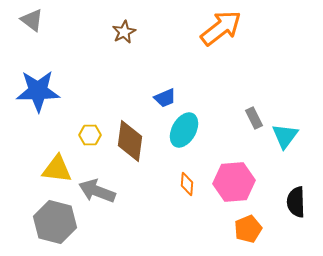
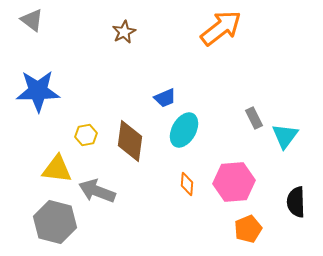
yellow hexagon: moved 4 px left; rotated 10 degrees counterclockwise
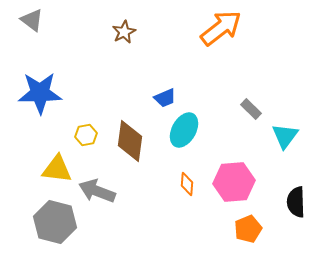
blue star: moved 2 px right, 2 px down
gray rectangle: moved 3 px left, 9 px up; rotated 20 degrees counterclockwise
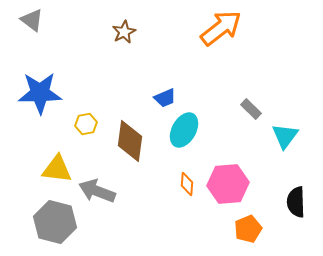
yellow hexagon: moved 11 px up
pink hexagon: moved 6 px left, 2 px down
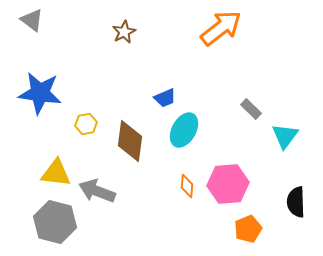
blue star: rotated 9 degrees clockwise
yellow triangle: moved 1 px left, 4 px down
orange diamond: moved 2 px down
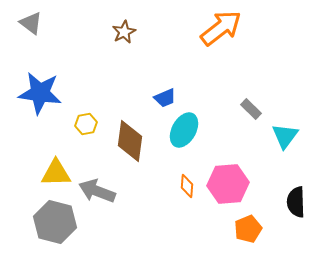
gray triangle: moved 1 px left, 3 px down
yellow triangle: rotated 8 degrees counterclockwise
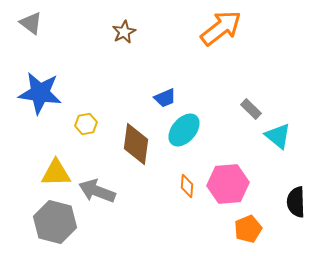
cyan ellipse: rotated 12 degrees clockwise
cyan triangle: moved 7 px left; rotated 28 degrees counterclockwise
brown diamond: moved 6 px right, 3 px down
